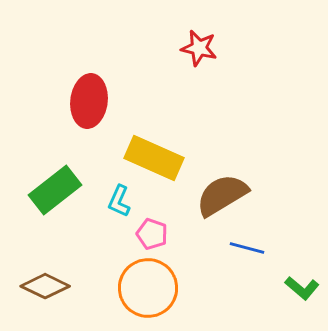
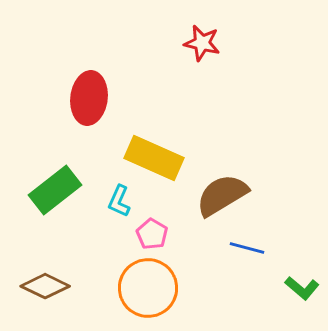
red star: moved 3 px right, 5 px up
red ellipse: moved 3 px up
pink pentagon: rotated 12 degrees clockwise
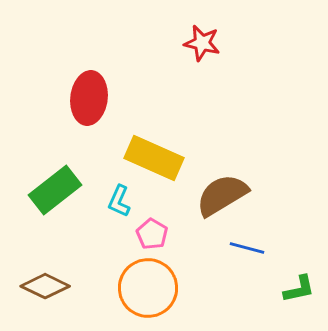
green L-shape: moved 3 px left, 1 px down; rotated 52 degrees counterclockwise
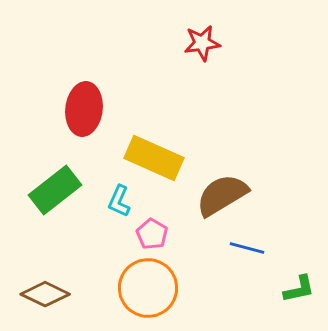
red star: rotated 21 degrees counterclockwise
red ellipse: moved 5 px left, 11 px down
brown diamond: moved 8 px down
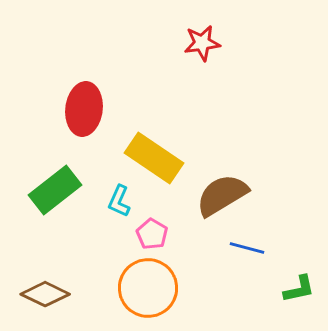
yellow rectangle: rotated 10 degrees clockwise
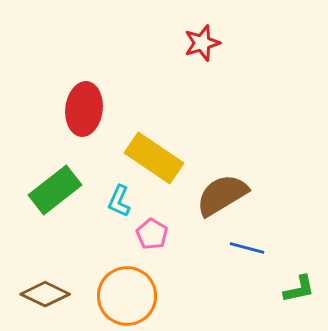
red star: rotated 9 degrees counterclockwise
orange circle: moved 21 px left, 8 px down
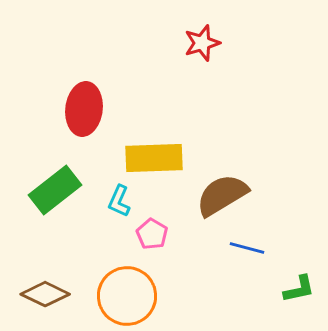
yellow rectangle: rotated 36 degrees counterclockwise
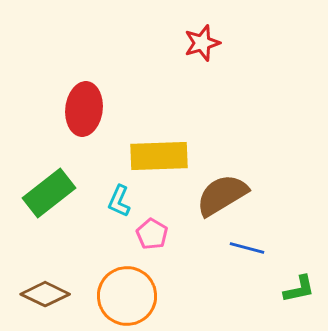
yellow rectangle: moved 5 px right, 2 px up
green rectangle: moved 6 px left, 3 px down
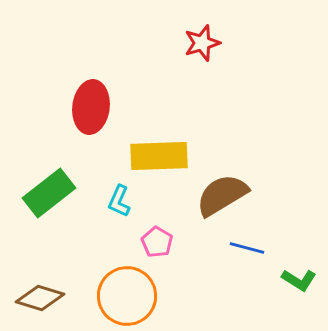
red ellipse: moved 7 px right, 2 px up
pink pentagon: moved 5 px right, 8 px down
green L-shape: moved 9 px up; rotated 44 degrees clockwise
brown diamond: moved 5 px left, 4 px down; rotated 9 degrees counterclockwise
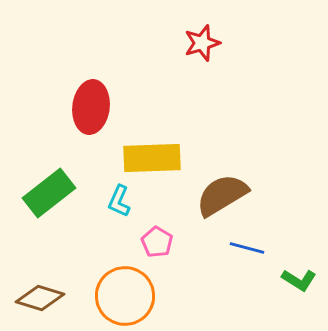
yellow rectangle: moved 7 px left, 2 px down
orange circle: moved 2 px left
